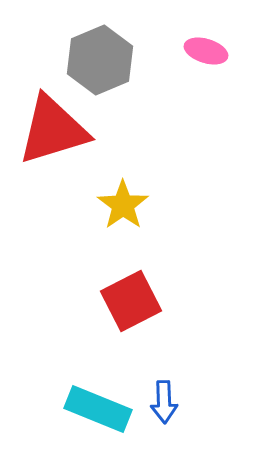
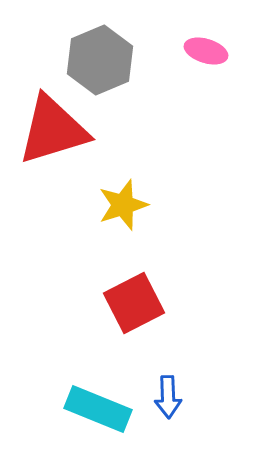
yellow star: rotated 18 degrees clockwise
red square: moved 3 px right, 2 px down
blue arrow: moved 4 px right, 5 px up
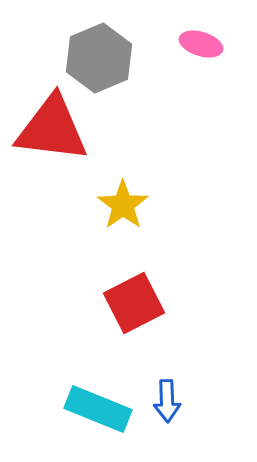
pink ellipse: moved 5 px left, 7 px up
gray hexagon: moved 1 px left, 2 px up
red triangle: moved 1 px left, 1 px up; rotated 24 degrees clockwise
yellow star: rotated 18 degrees counterclockwise
blue arrow: moved 1 px left, 4 px down
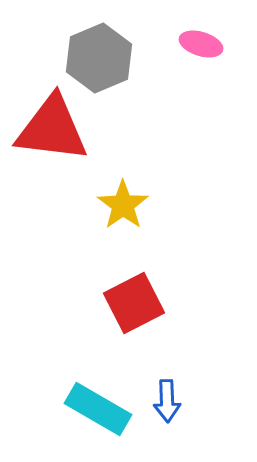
cyan rectangle: rotated 8 degrees clockwise
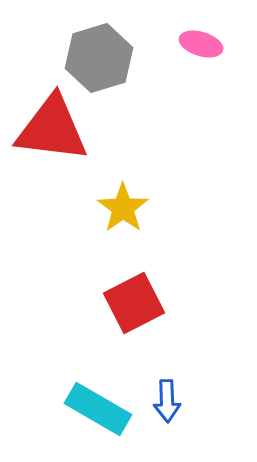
gray hexagon: rotated 6 degrees clockwise
yellow star: moved 3 px down
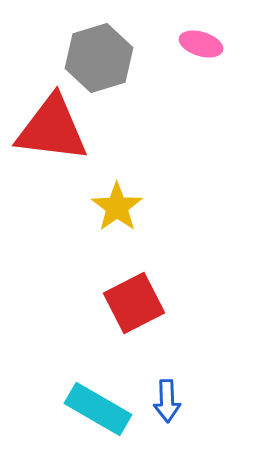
yellow star: moved 6 px left, 1 px up
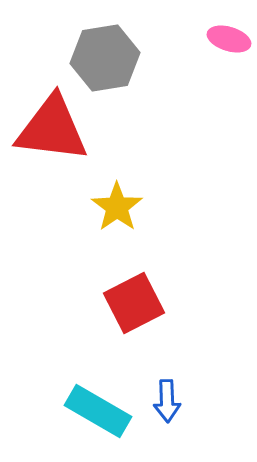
pink ellipse: moved 28 px right, 5 px up
gray hexagon: moved 6 px right; rotated 8 degrees clockwise
cyan rectangle: moved 2 px down
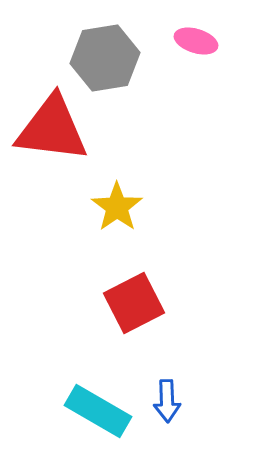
pink ellipse: moved 33 px left, 2 px down
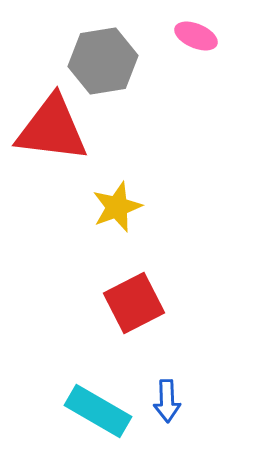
pink ellipse: moved 5 px up; rotated 6 degrees clockwise
gray hexagon: moved 2 px left, 3 px down
yellow star: rotated 15 degrees clockwise
